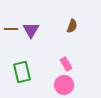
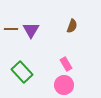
green rectangle: rotated 30 degrees counterclockwise
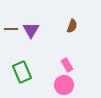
pink rectangle: moved 1 px right, 1 px down
green rectangle: rotated 20 degrees clockwise
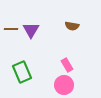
brown semicircle: rotated 80 degrees clockwise
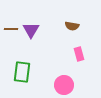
pink rectangle: moved 12 px right, 11 px up; rotated 16 degrees clockwise
green rectangle: rotated 30 degrees clockwise
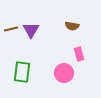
brown line: rotated 16 degrees counterclockwise
pink circle: moved 12 px up
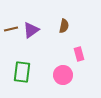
brown semicircle: moved 8 px left; rotated 88 degrees counterclockwise
purple triangle: rotated 24 degrees clockwise
pink circle: moved 1 px left, 2 px down
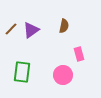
brown line: rotated 32 degrees counterclockwise
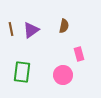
brown line: rotated 56 degrees counterclockwise
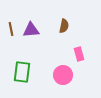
purple triangle: rotated 30 degrees clockwise
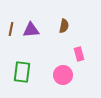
brown line: rotated 24 degrees clockwise
